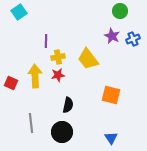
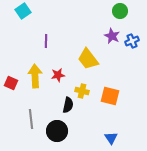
cyan square: moved 4 px right, 1 px up
blue cross: moved 1 px left, 2 px down
yellow cross: moved 24 px right, 34 px down; rotated 24 degrees clockwise
orange square: moved 1 px left, 1 px down
gray line: moved 4 px up
black circle: moved 5 px left, 1 px up
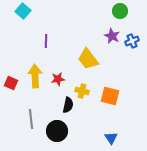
cyan square: rotated 14 degrees counterclockwise
red star: moved 4 px down
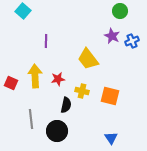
black semicircle: moved 2 px left
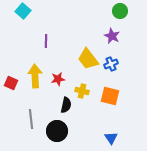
blue cross: moved 21 px left, 23 px down
